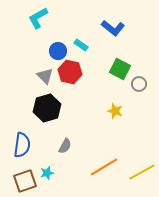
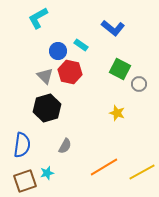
yellow star: moved 2 px right, 2 px down
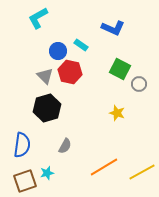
blue L-shape: rotated 15 degrees counterclockwise
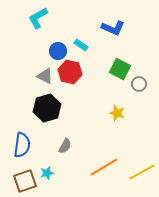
gray triangle: rotated 18 degrees counterclockwise
